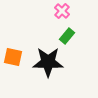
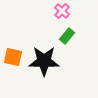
black star: moved 4 px left, 1 px up
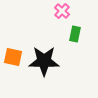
green rectangle: moved 8 px right, 2 px up; rotated 28 degrees counterclockwise
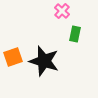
orange square: rotated 30 degrees counterclockwise
black star: rotated 16 degrees clockwise
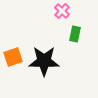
black star: rotated 16 degrees counterclockwise
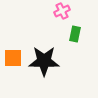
pink cross: rotated 21 degrees clockwise
orange square: moved 1 px down; rotated 18 degrees clockwise
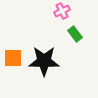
green rectangle: rotated 49 degrees counterclockwise
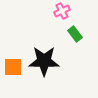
orange square: moved 9 px down
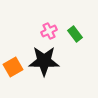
pink cross: moved 13 px left, 20 px down
orange square: rotated 30 degrees counterclockwise
